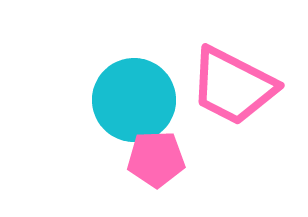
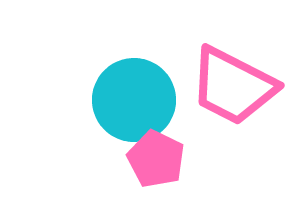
pink pentagon: rotated 28 degrees clockwise
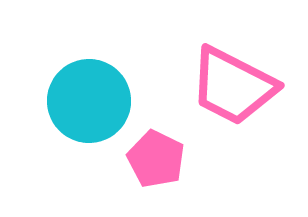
cyan circle: moved 45 px left, 1 px down
